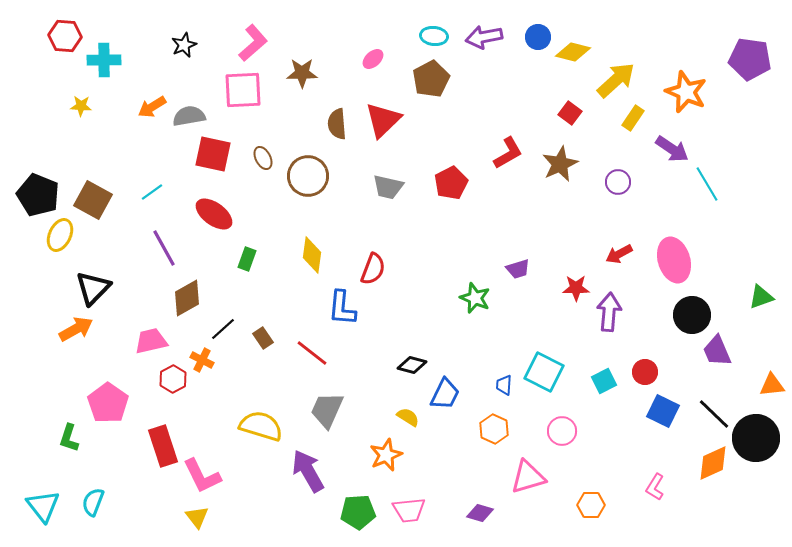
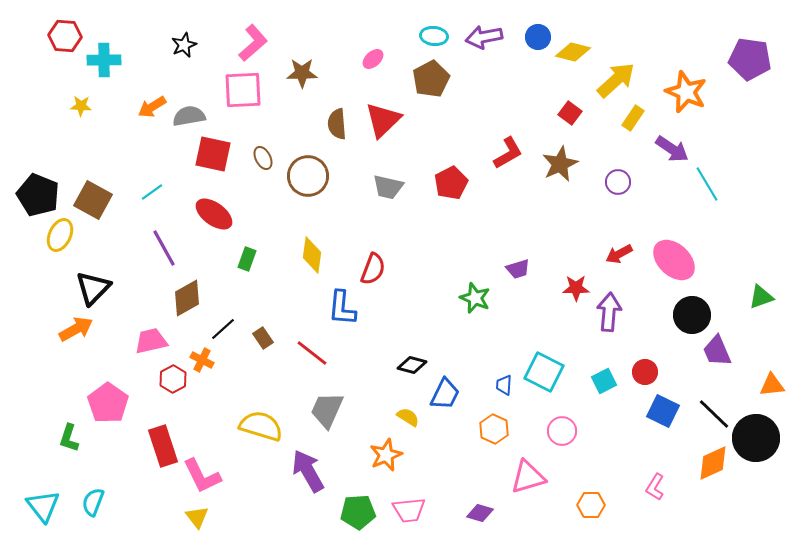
pink ellipse at (674, 260): rotated 30 degrees counterclockwise
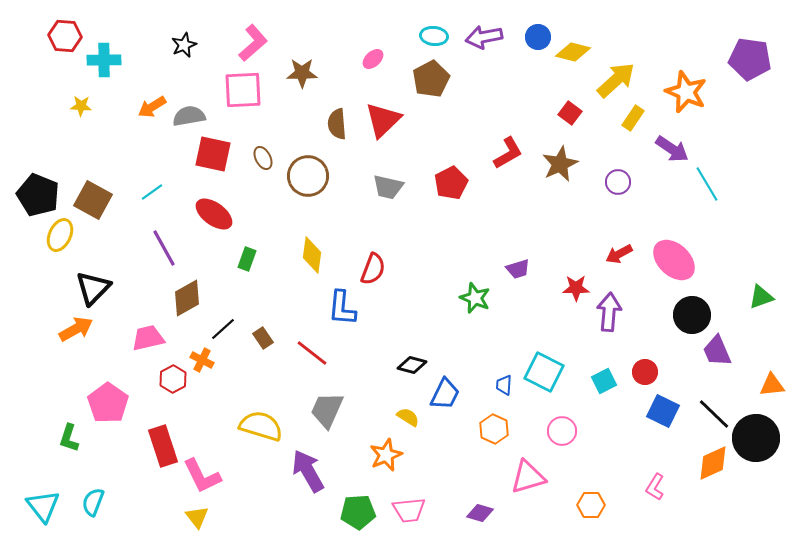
pink trapezoid at (151, 341): moved 3 px left, 3 px up
